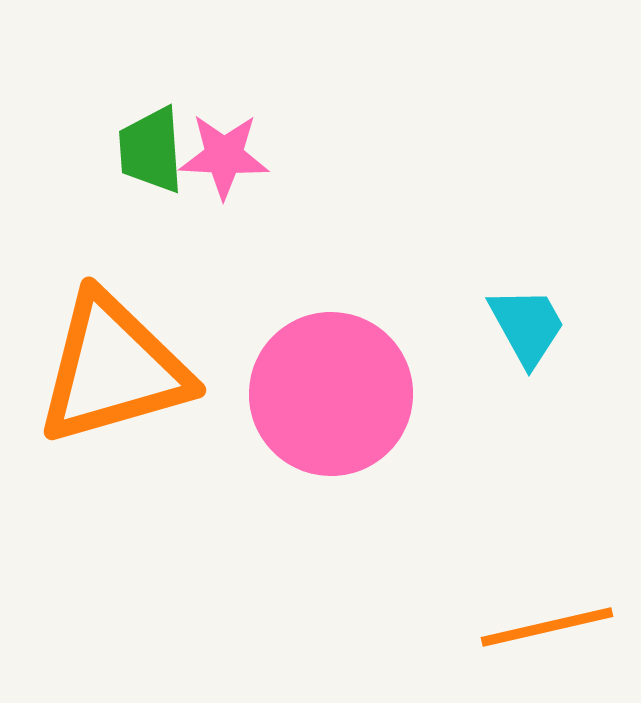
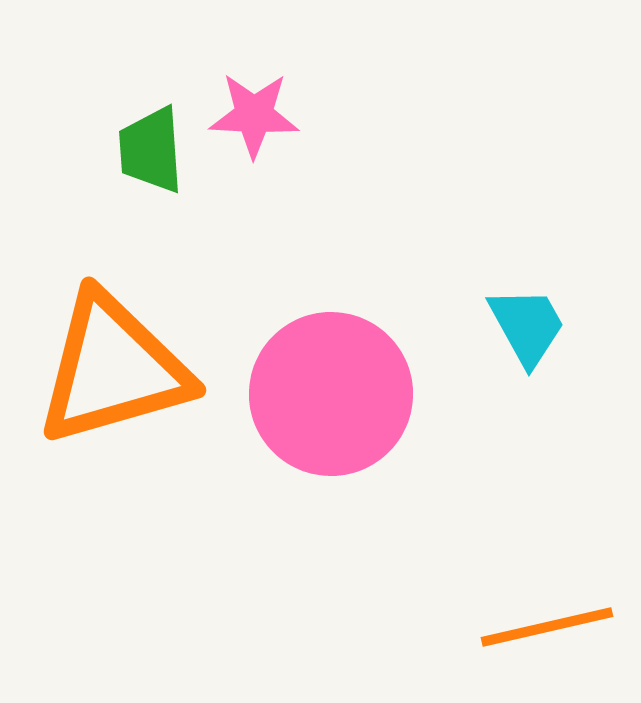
pink star: moved 30 px right, 41 px up
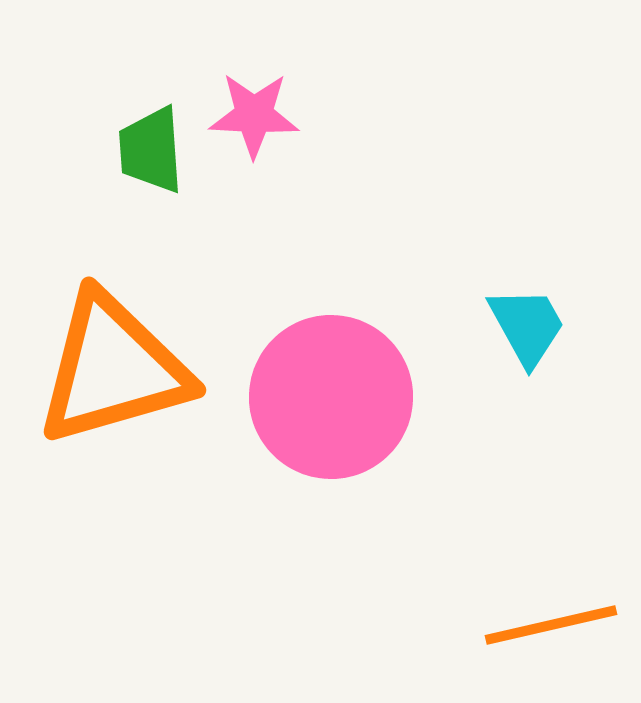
pink circle: moved 3 px down
orange line: moved 4 px right, 2 px up
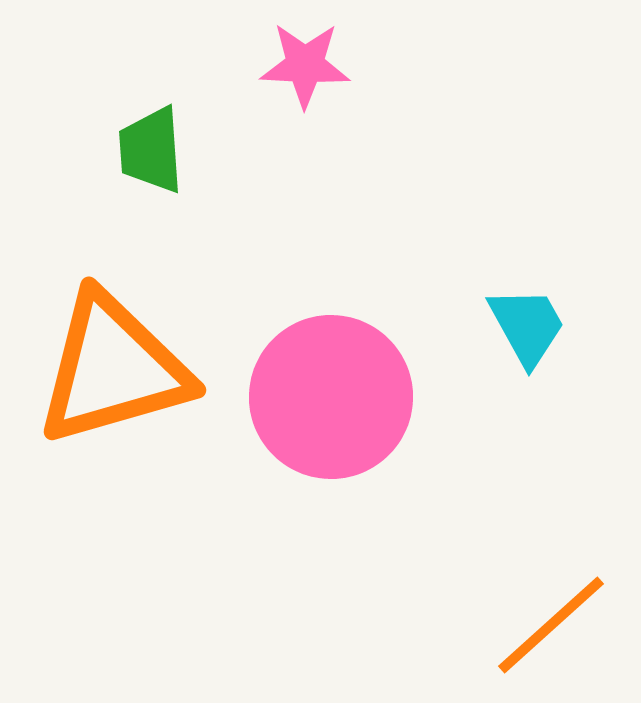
pink star: moved 51 px right, 50 px up
orange line: rotated 29 degrees counterclockwise
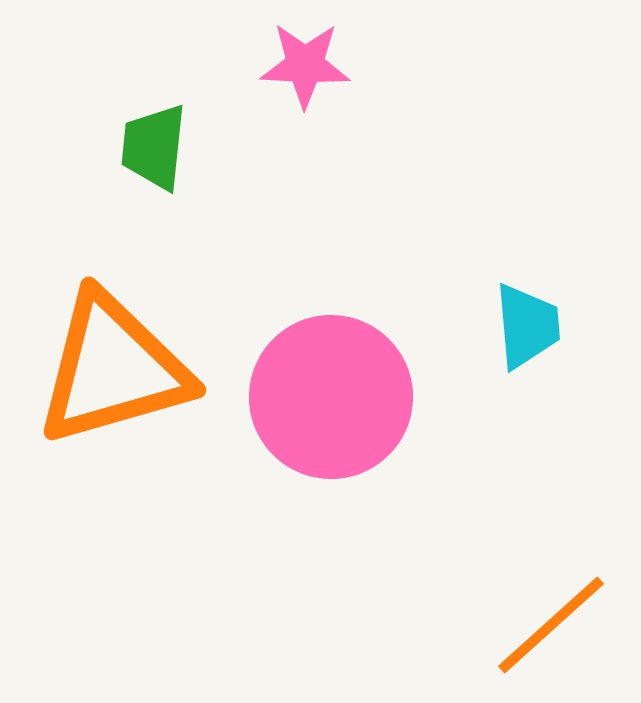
green trapezoid: moved 3 px right, 3 px up; rotated 10 degrees clockwise
cyan trapezoid: rotated 24 degrees clockwise
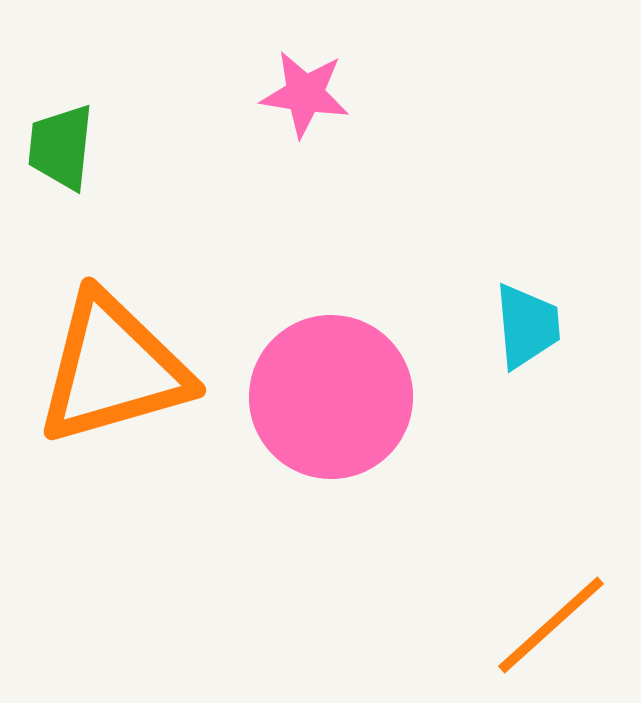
pink star: moved 29 px down; rotated 6 degrees clockwise
green trapezoid: moved 93 px left
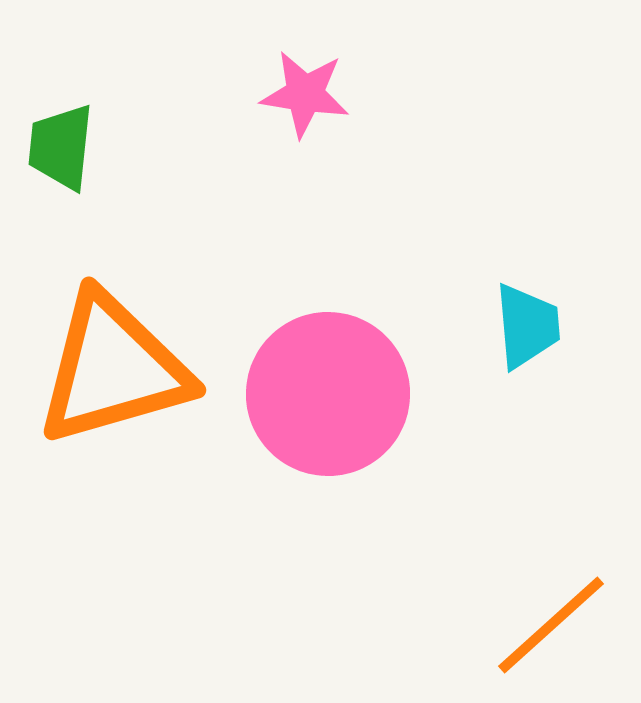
pink circle: moved 3 px left, 3 px up
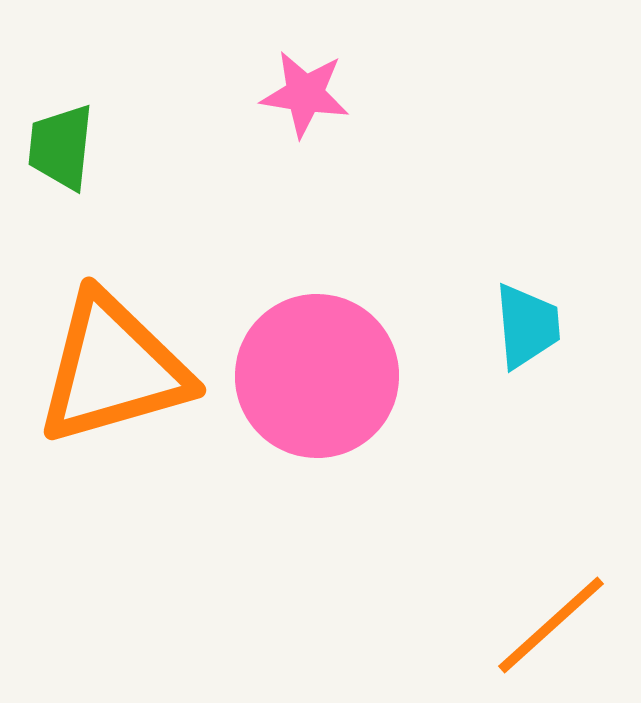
pink circle: moved 11 px left, 18 px up
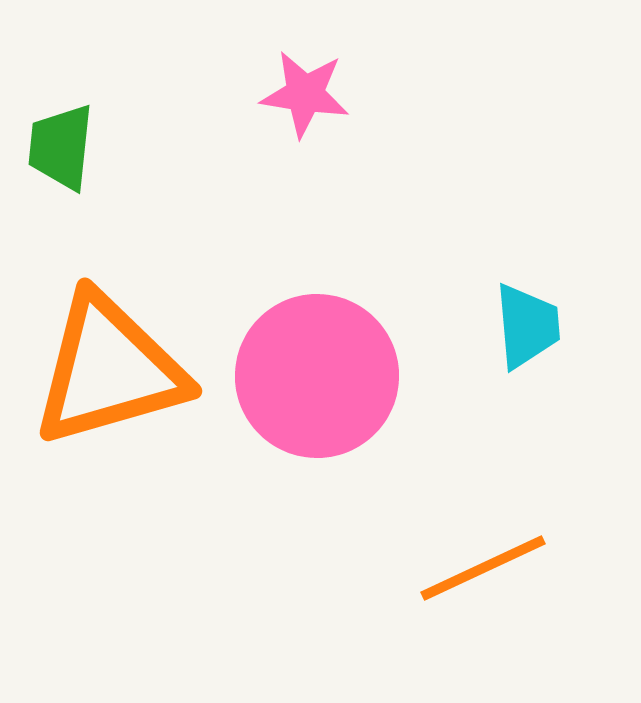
orange triangle: moved 4 px left, 1 px down
orange line: moved 68 px left, 57 px up; rotated 17 degrees clockwise
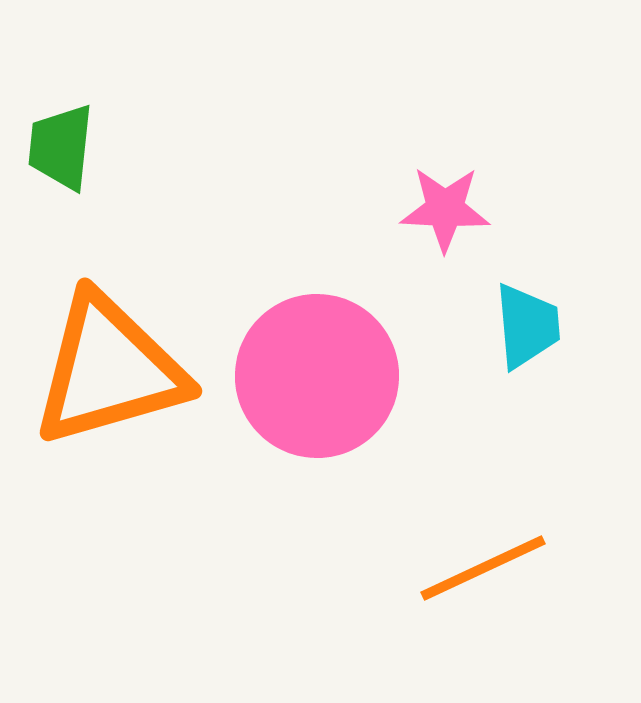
pink star: moved 140 px right, 115 px down; rotated 6 degrees counterclockwise
